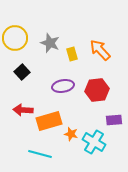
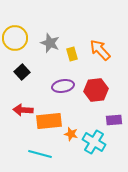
red hexagon: moved 1 px left
orange rectangle: rotated 10 degrees clockwise
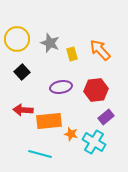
yellow circle: moved 2 px right, 1 px down
purple ellipse: moved 2 px left, 1 px down
purple rectangle: moved 8 px left, 3 px up; rotated 35 degrees counterclockwise
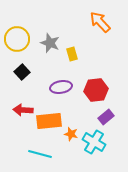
orange arrow: moved 28 px up
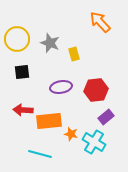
yellow rectangle: moved 2 px right
black square: rotated 35 degrees clockwise
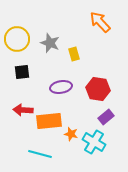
red hexagon: moved 2 px right, 1 px up; rotated 15 degrees clockwise
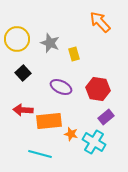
black square: moved 1 px right, 1 px down; rotated 35 degrees counterclockwise
purple ellipse: rotated 35 degrees clockwise
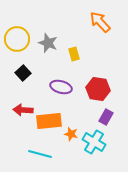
gray star: moved 2 px left
purple ellipse: rotated 10 degrees counterclockwise
purple rectangle: rotated 21 degrees counterclockwise
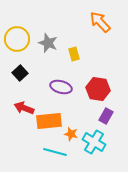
black square: moved 3 px left
red arrow: moved 1 px right, 2 px up; rotated 18 degrees clockwise
purple rectangle: moved 1 px up
cyan line: moved 15 px right, 2 px up
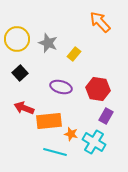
yellow rectangle: rotated 56 degrees clockwise
